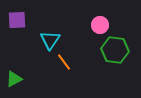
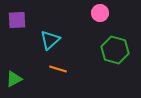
pink circle: moved 12 px up
cyan triangle: rotated 15 degrees clockwise
green hexagon: rotated 8 degrees clockwise
orange line: moved 6 px left, 7 px down; rotated 36 degrees counterclockwise
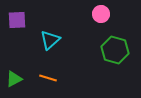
pink circle: moved 1 px right, 1 px down
orange line: moved 10 px left, 9 px down
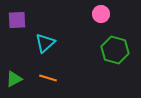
cyan triangle: moved 5 px left, 3 px down
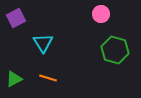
purple square: moved 1 px left, 2 px up; rotated 24 degrees counterclockwise
cyan triangle: moved 2 px left; rotated 20 degrees counterclockwise
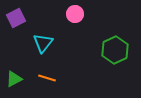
pink circle: moved 26 px left
cyan triangle: rotated 10 degrees clockwise
green hexagon: rotated 20 degrees clockwise
orange line: moved 1 px left
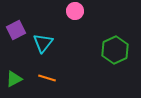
pink circle: moved 3 px up
purple square: moved 12 px down
